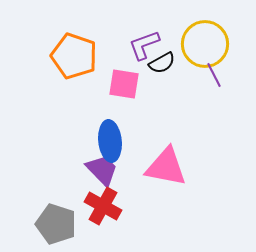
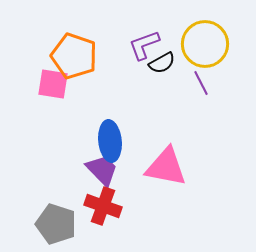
purple line: moved 13 px left, 8 px down
pink square: moved 71 px left
red cross: rotated 9 degrees counterclockwise
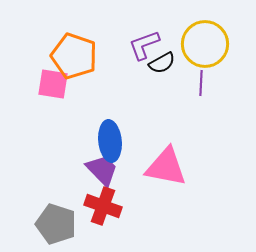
purple line: rotated 30 degrees clockwise
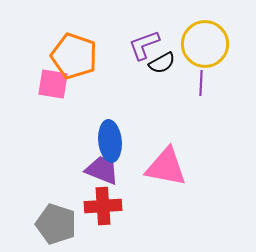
purple trapezoid: rotated 24 degrees counterclockwise
red cross: rotated 24 degrees counterclockwise
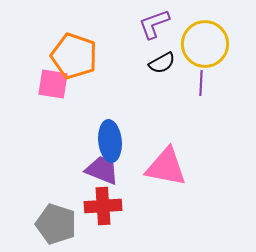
purple L-shape: moved 10 px right, 21 px up
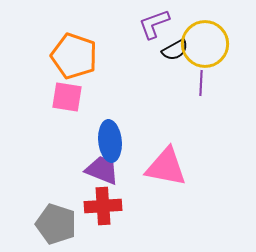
black semicircle: moved 13 px right, 13 px up
pink square: moved 14 px right, 13 px down
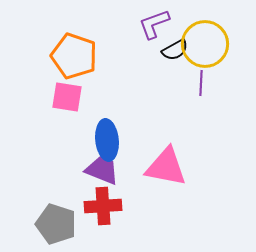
blue ellipse: moved 3 px left, 1 px up
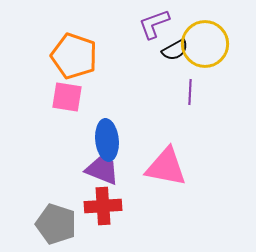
purple line: moved 11 px left, 9 px down
